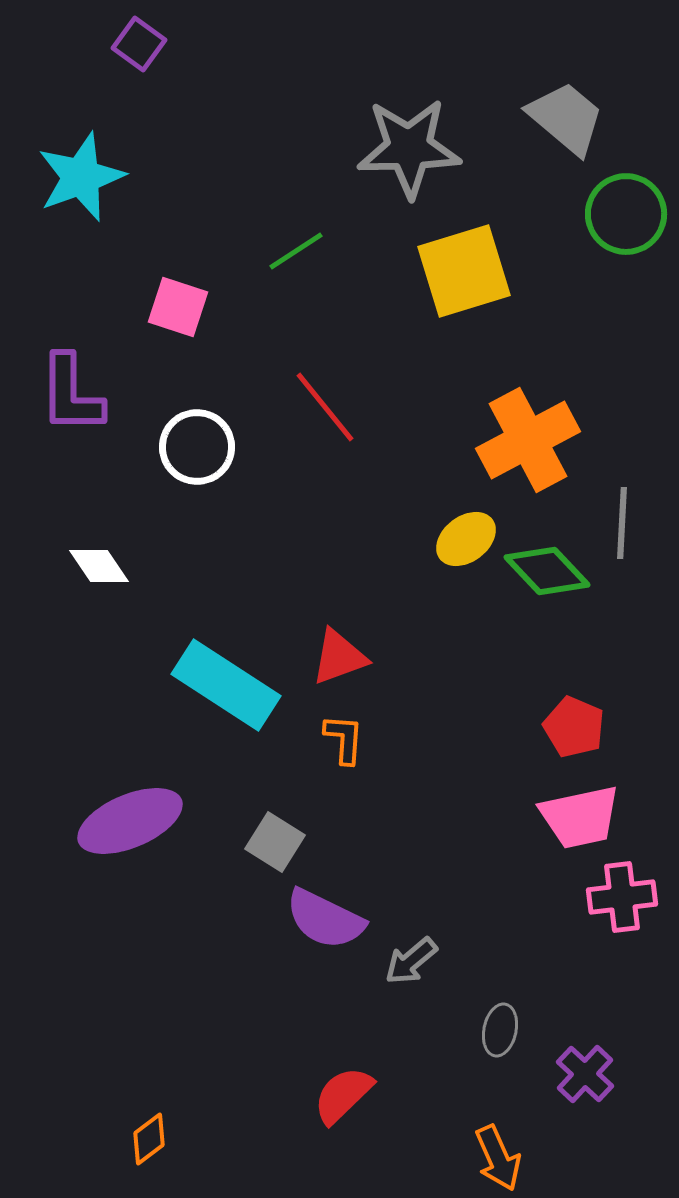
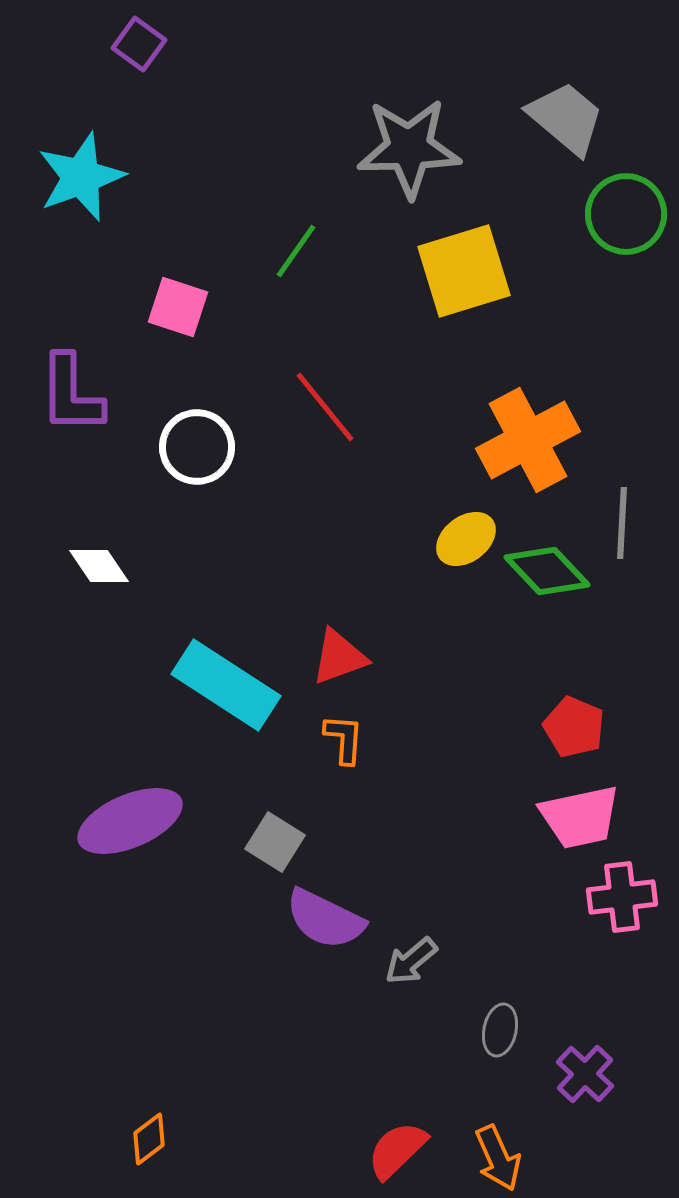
green line: rotated 22 degrees counterclockwise
red semicircle: moved 54 px right, 55 px down
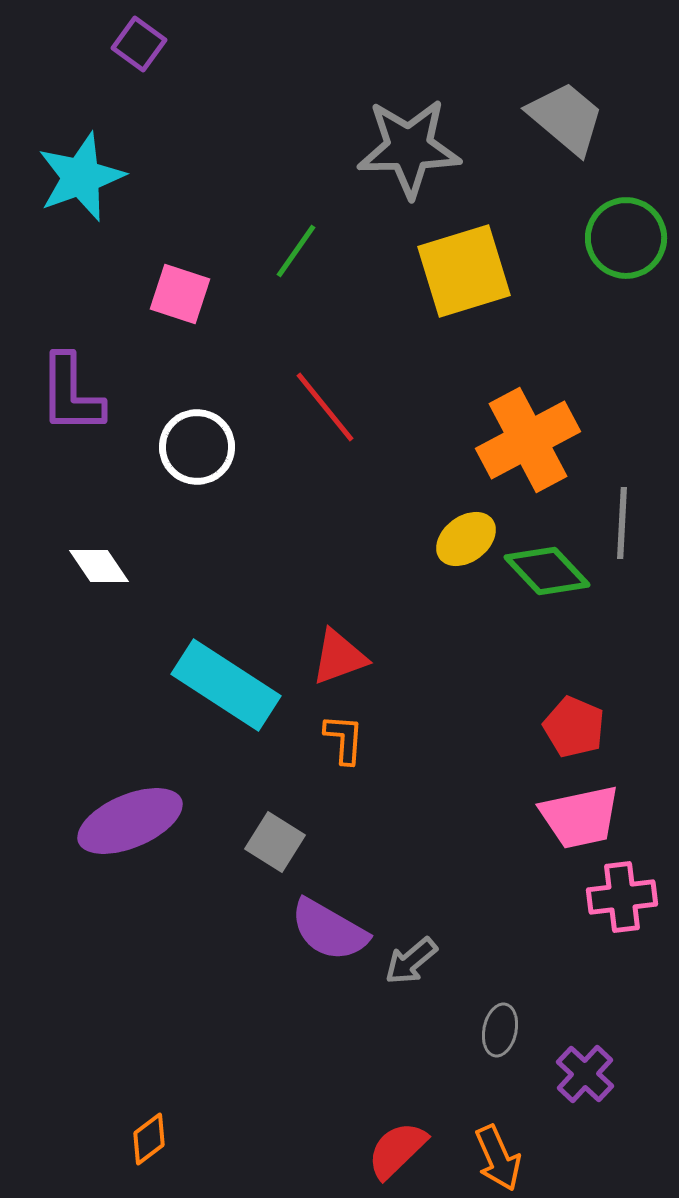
green circle: moved 24 px down
pink square: moved 2 px right, 13 px up
purple semicircle: moved 4 px right, 11 px down; rotated 4 degrees clockwise
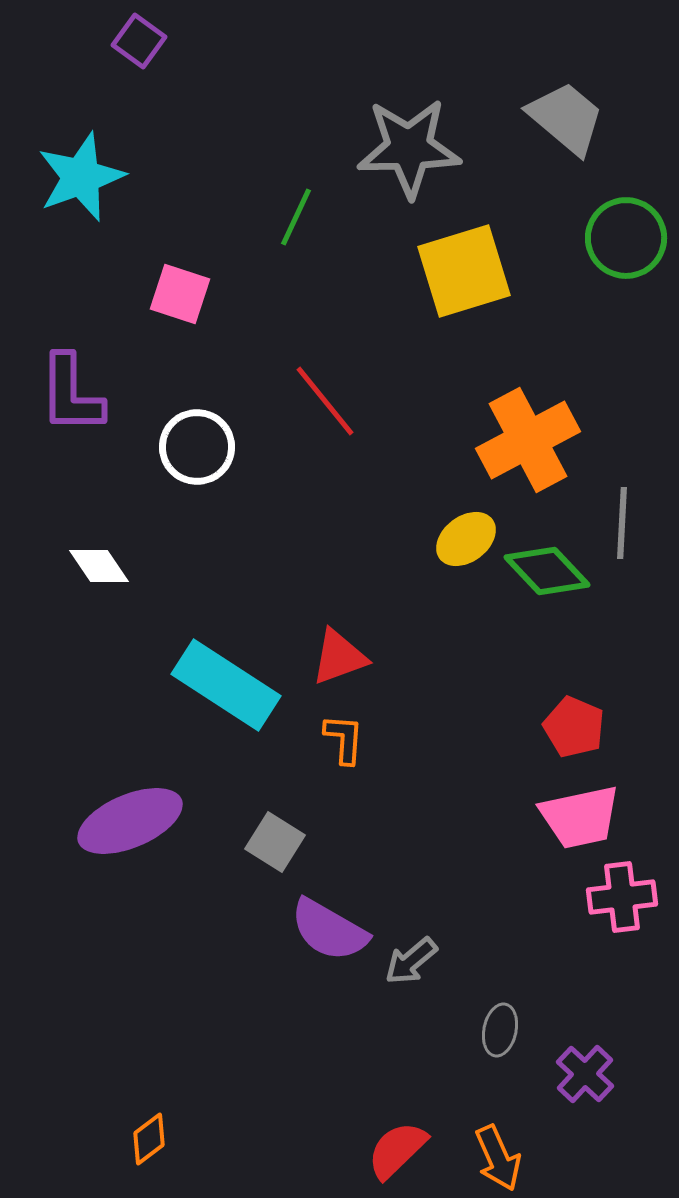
purple square: moved 3 px up
green line: moved 34 px up; rotated 10 degrees counterclockwise
red line: moved 6 px up
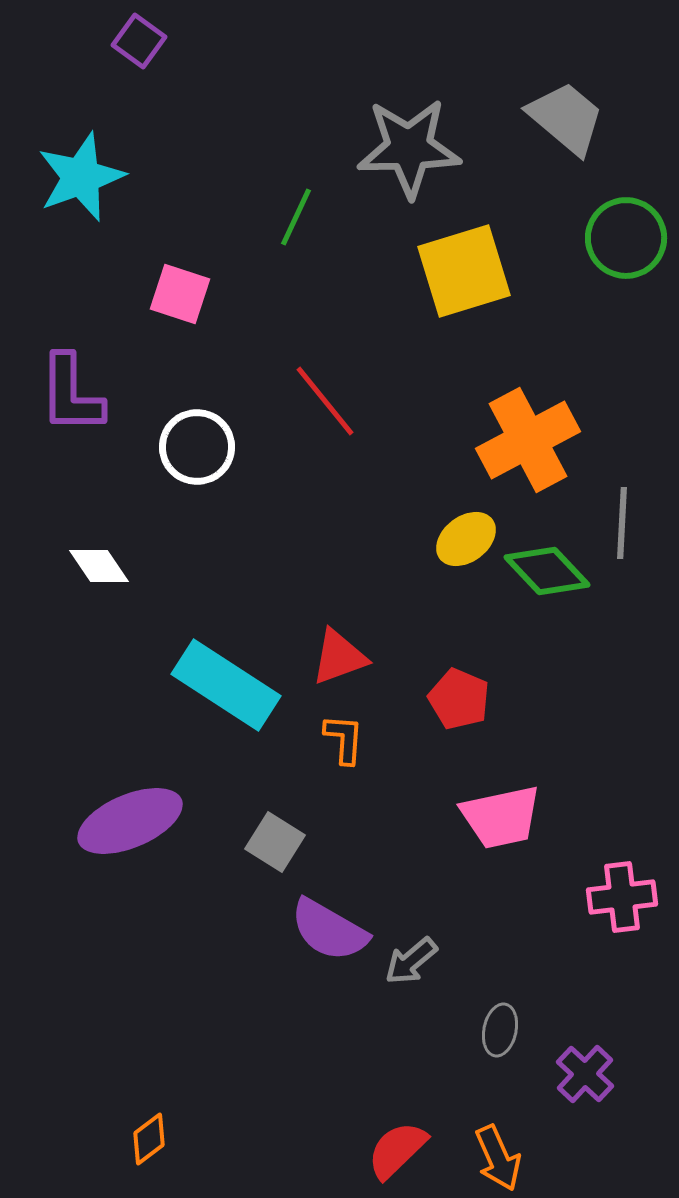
red pentagon: moved 115 px left, 28 px up
pink trapezoid: moved 79 px left
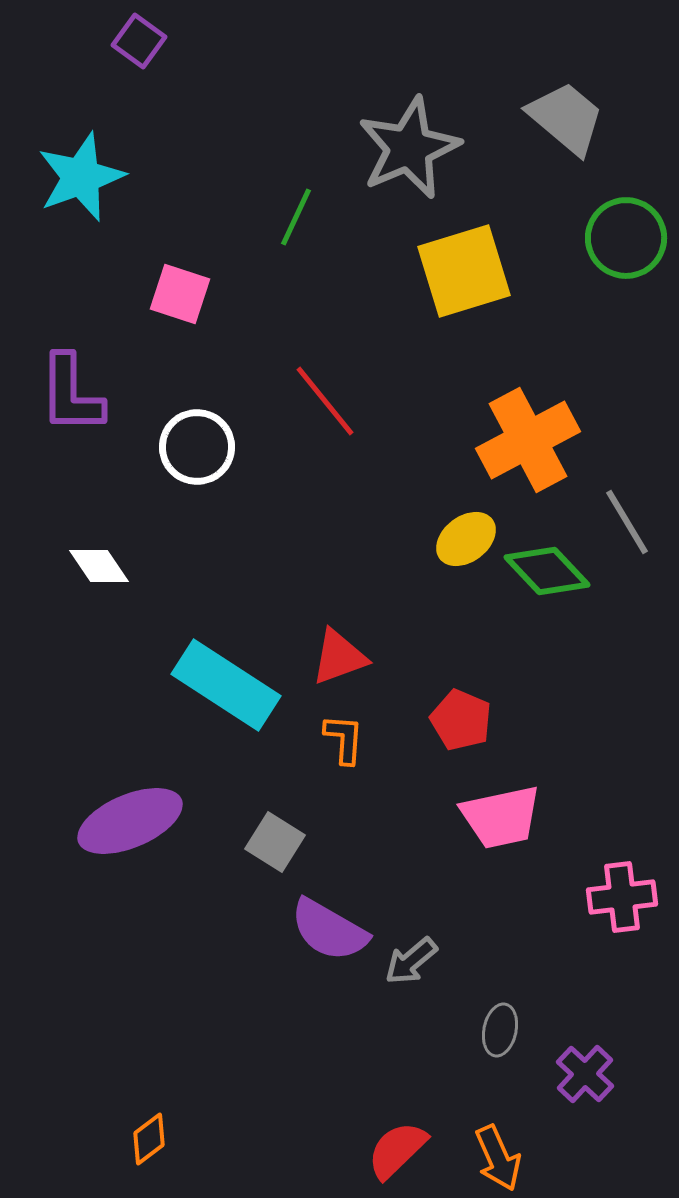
gray star: rotated 22 degrees counterclockwise
gray line: moved 5 px right, 1 px up; rotated 34 degrees counterclockwise
red pentagon: moved 2 px right, 21 px down
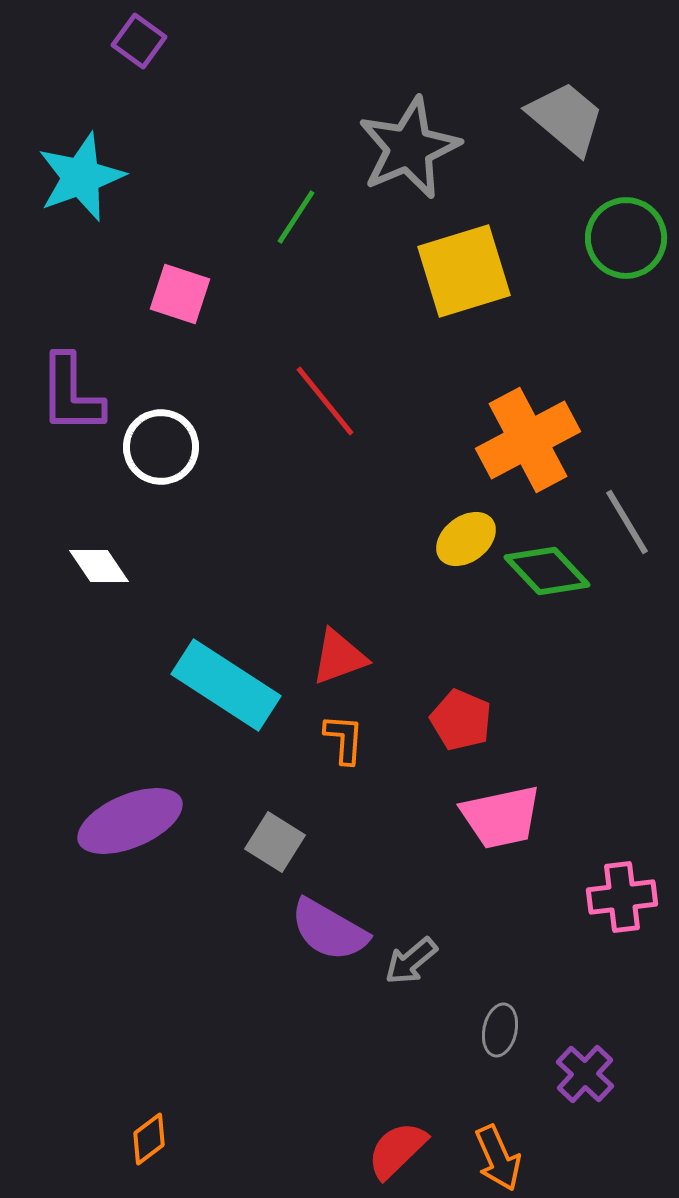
green line: rotated 8 degrees clockwise
white circle: moved 36 px left
